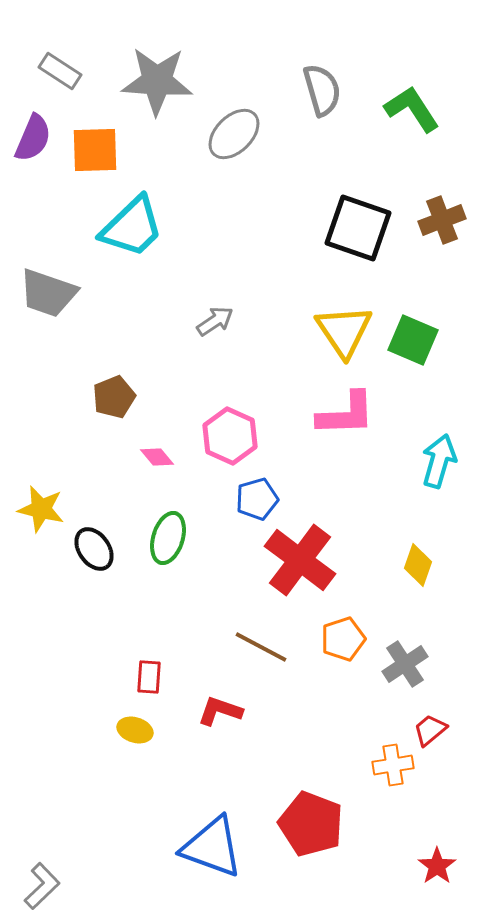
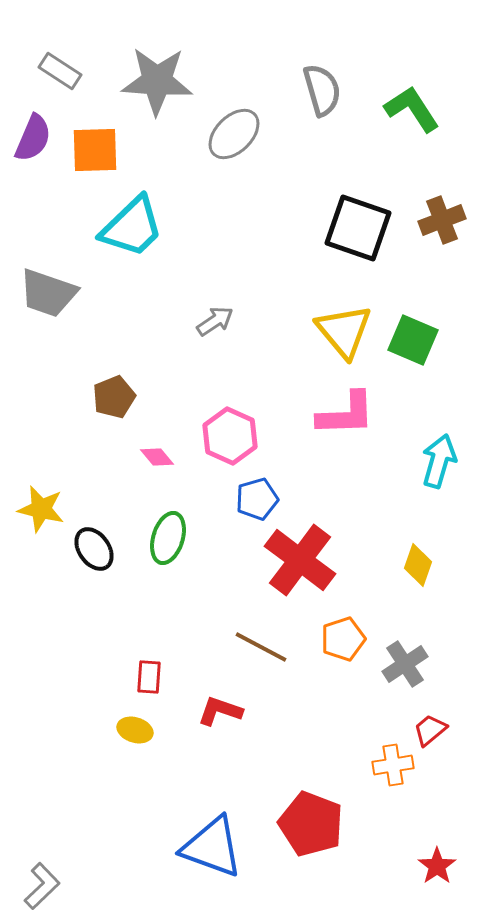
yellow triangle: rotated 6 degrees counterclockwise
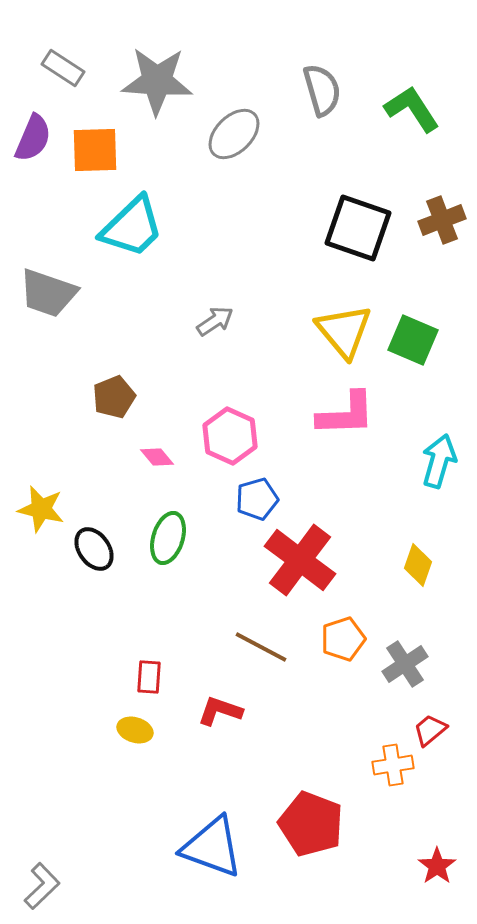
gray rectangle: moved 3 px right, 3 px up
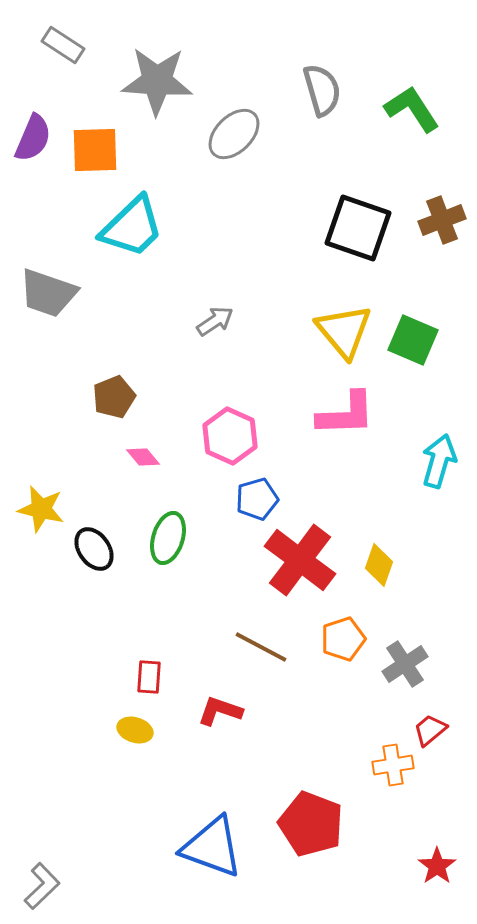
gray rectangle: moved 23 px up
pink diamond: moved 14 px left
yellow diamond: moved 39 px left
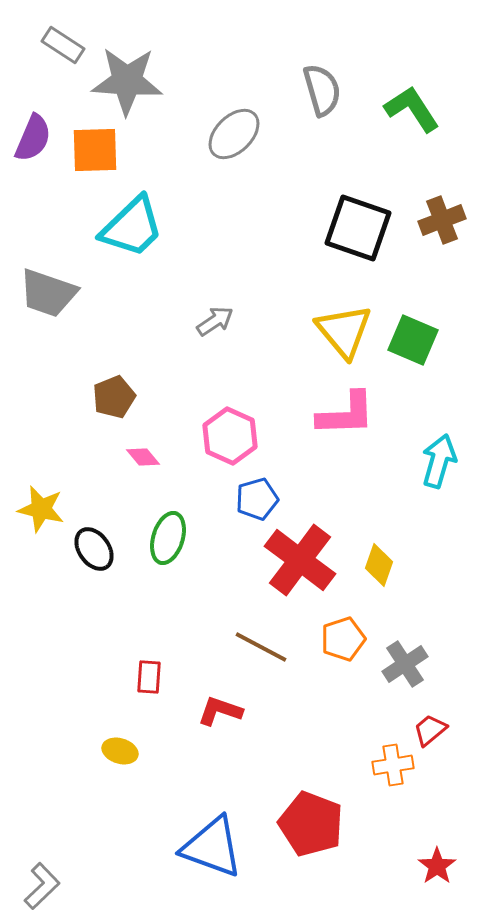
gray star: moved 30 px left
yellow ellipse: moved 15 px left, 21 px down
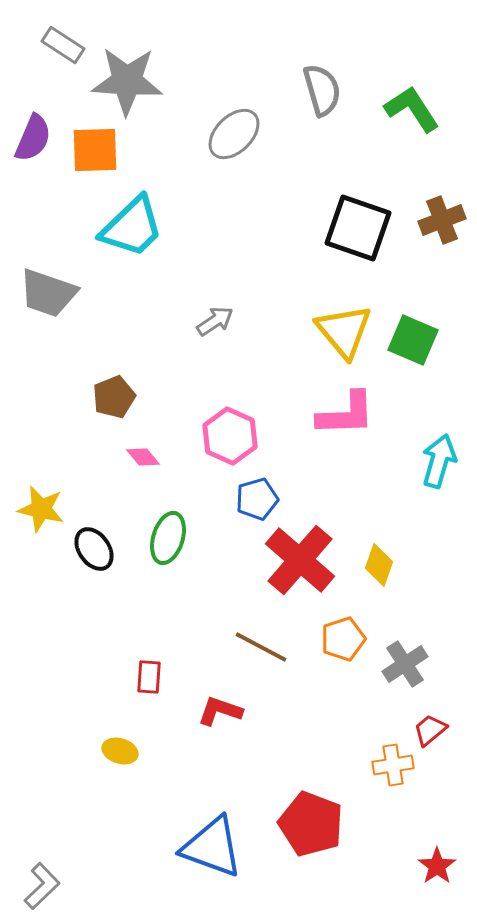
red cross: rotated 4 degrees clockwise
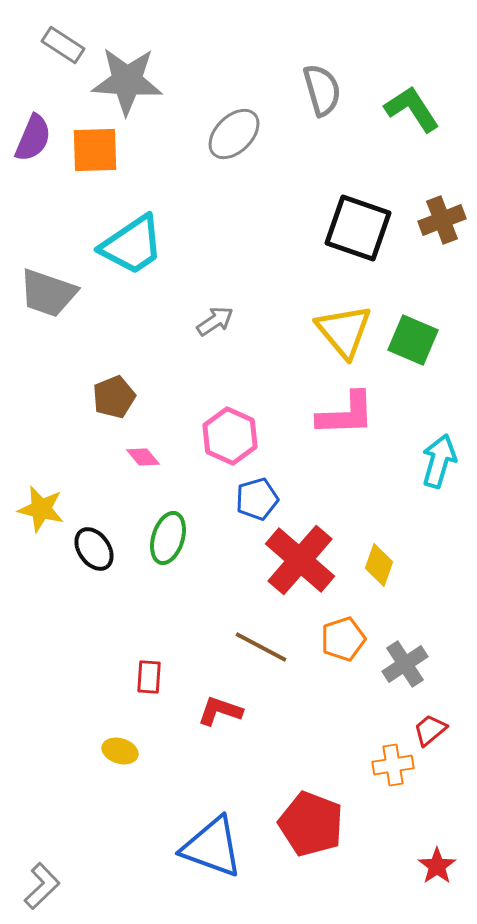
cyan trapezoid: moved 18 px down; rotated 10 degrees clockwise
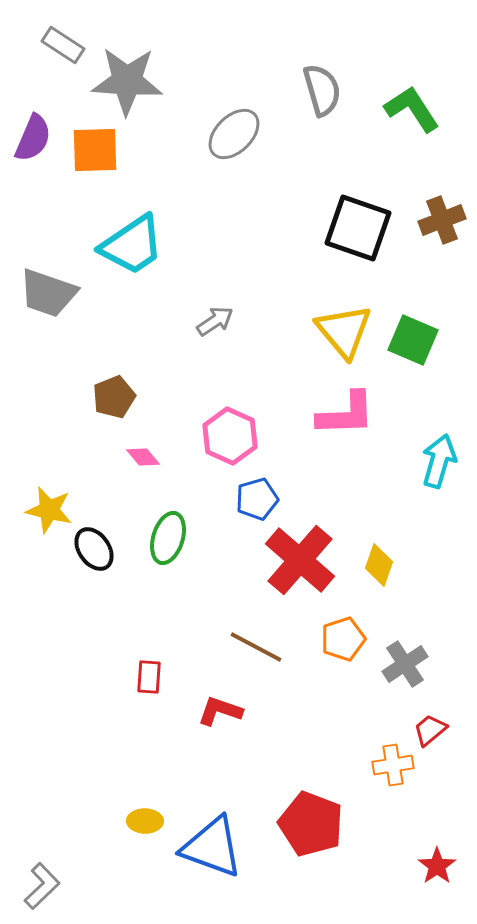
yellow star: moved 8 px right, 1 px down
brown line: moved 5 px left
yellow ellipse: moved 25 px right, 70 px down; rotated 16 degrees counterclockwise
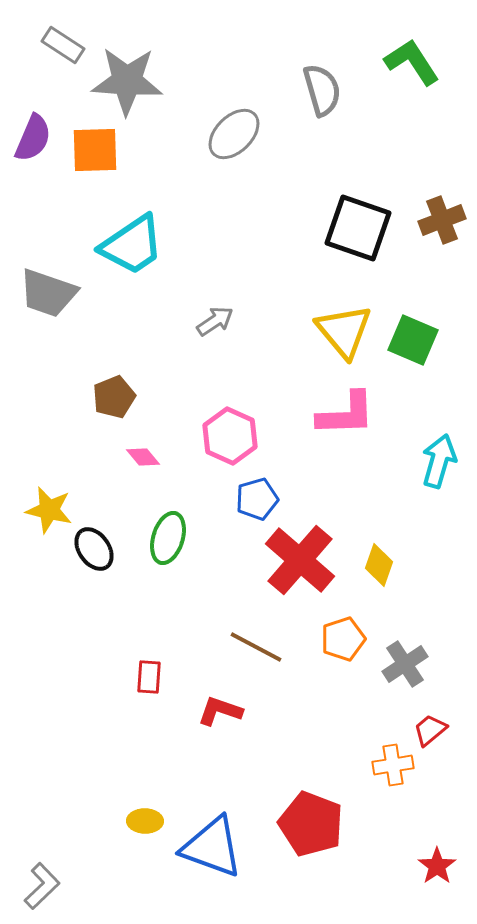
green L-shape: moved 47 px up
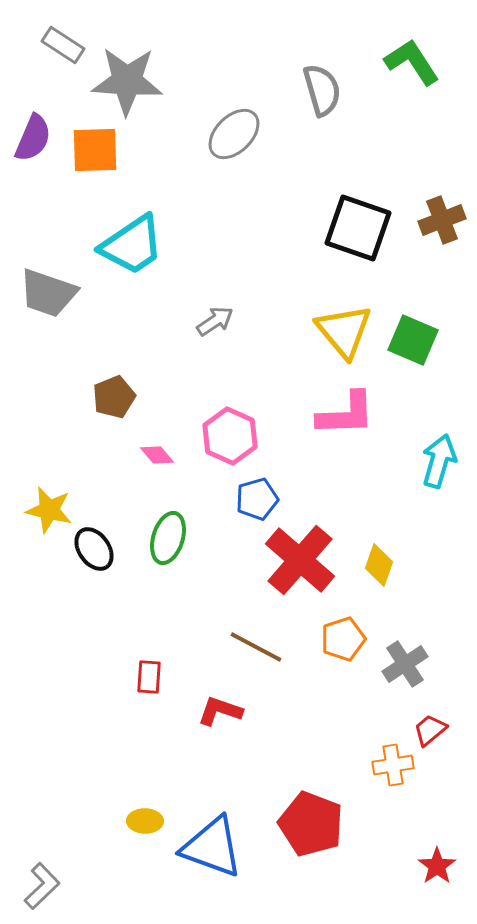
pink diamond: moved 14 px right, 2 px up
